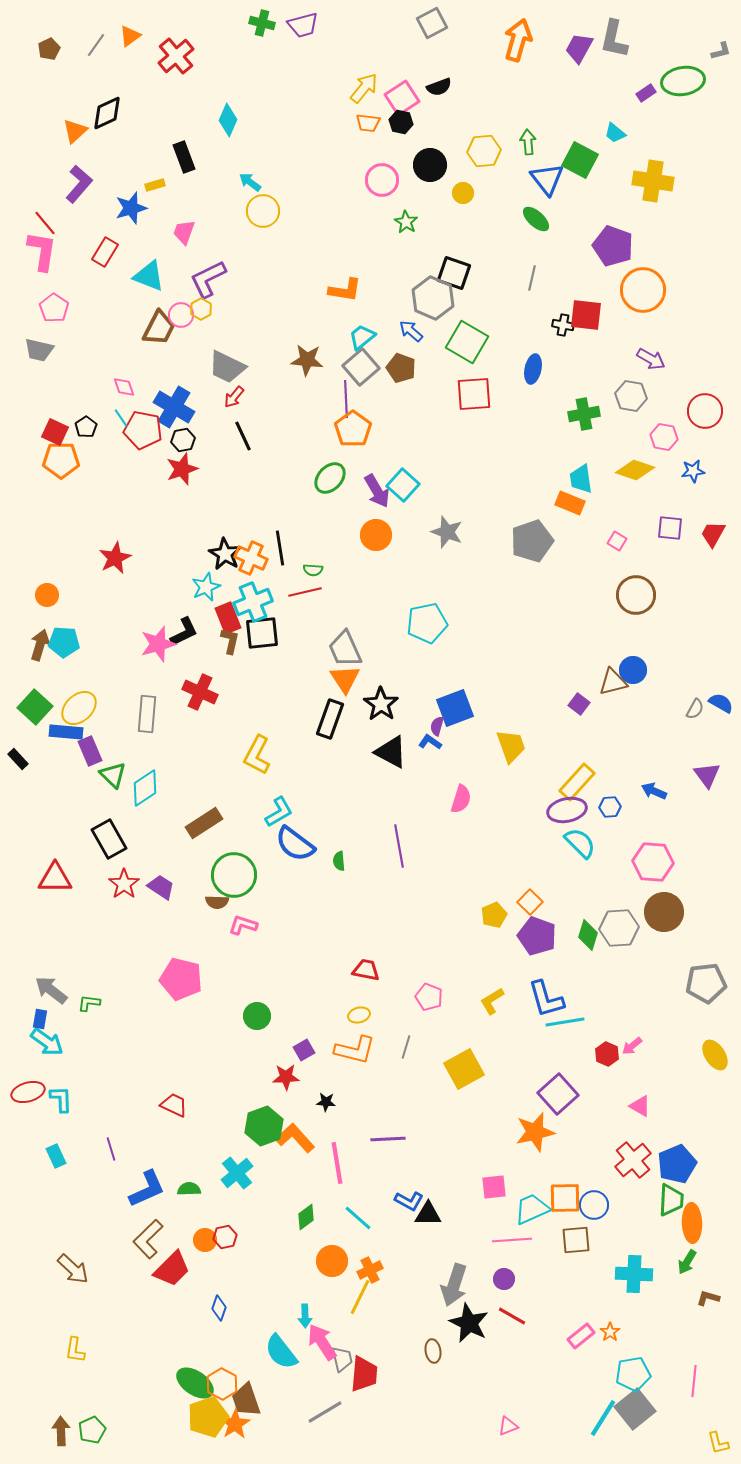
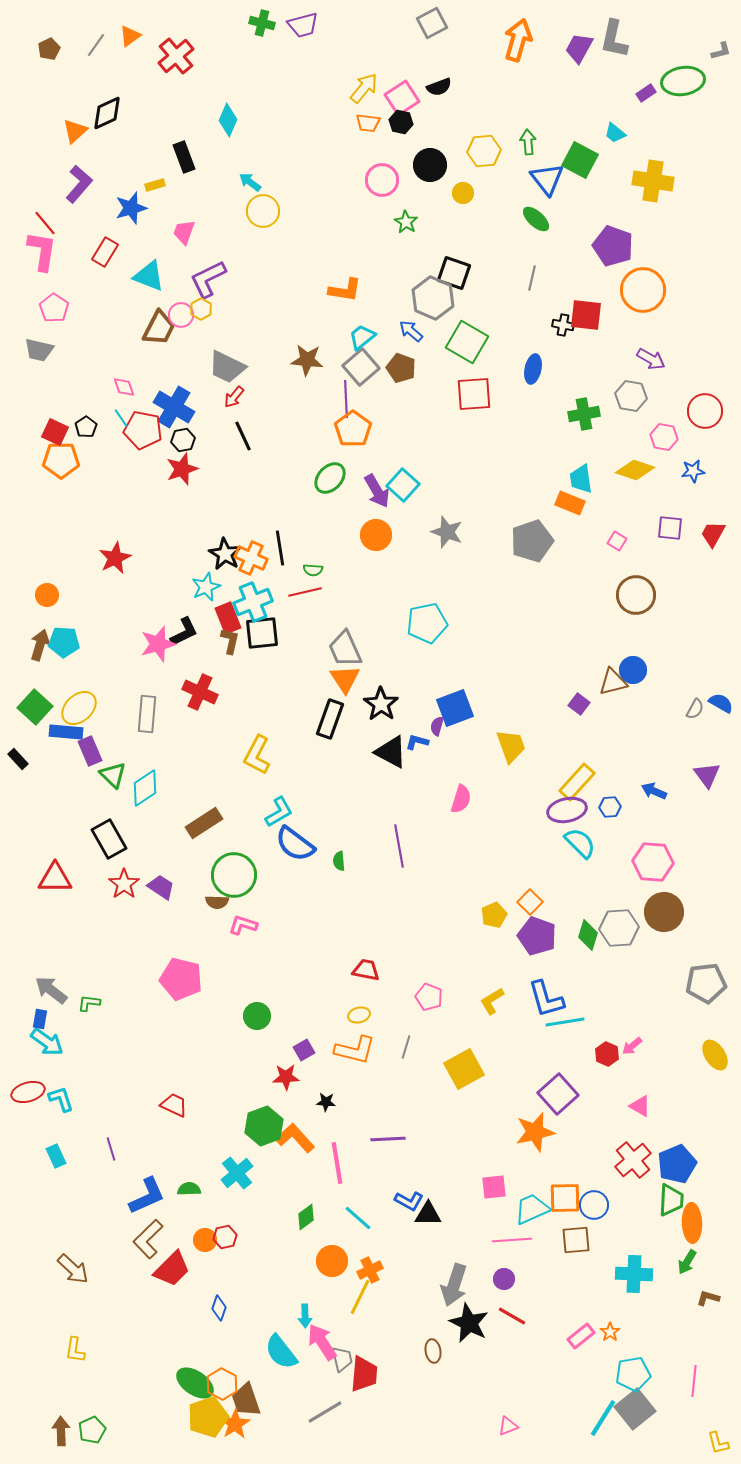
blue L-shape at (430, 742): moved 13 px left; rotated 20 degrees counterclockwise
cyan L-shape at (61, 1099): rotated 16 degrees counterclockwise
blue L-shape at (147, 1189): moved 7 px down
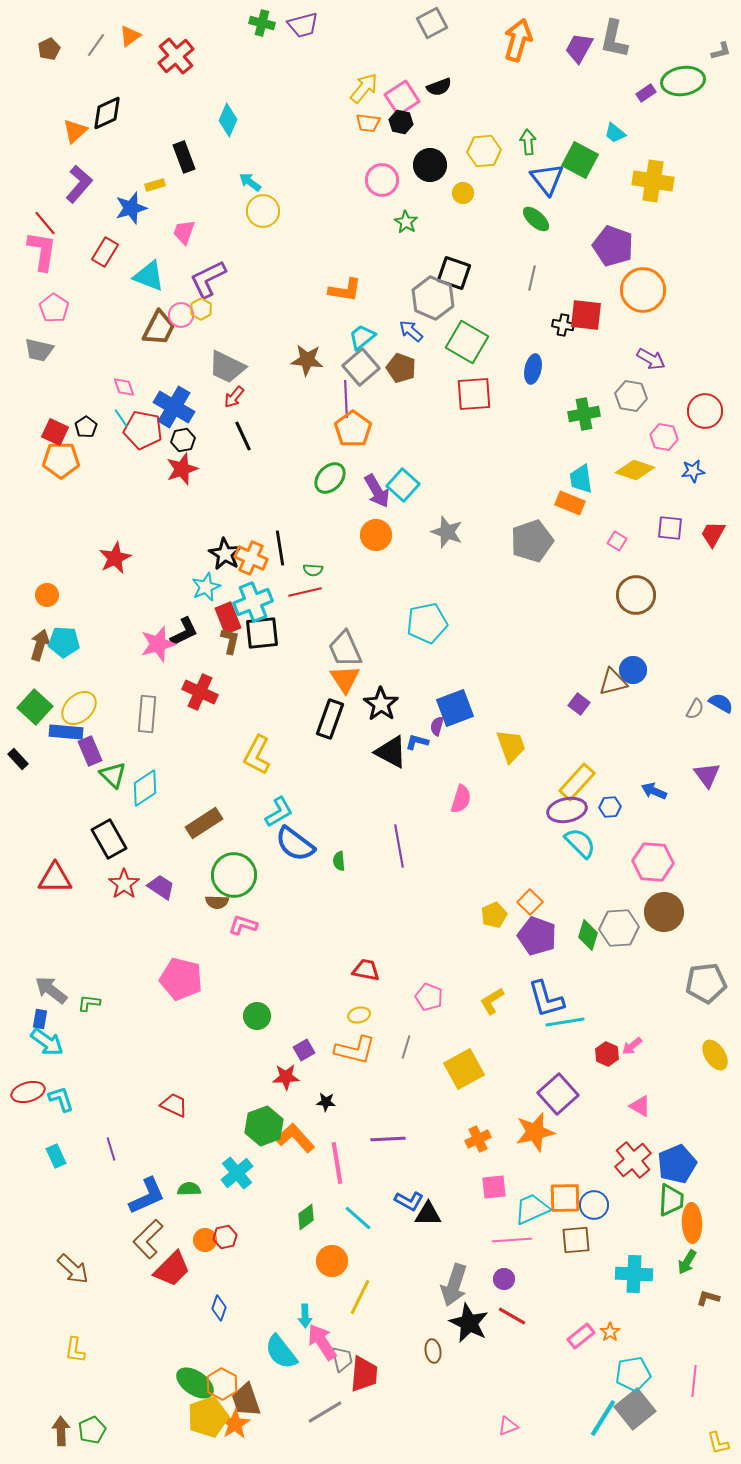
orange cross at (370, 1270): moved 108 px right, 131 px up
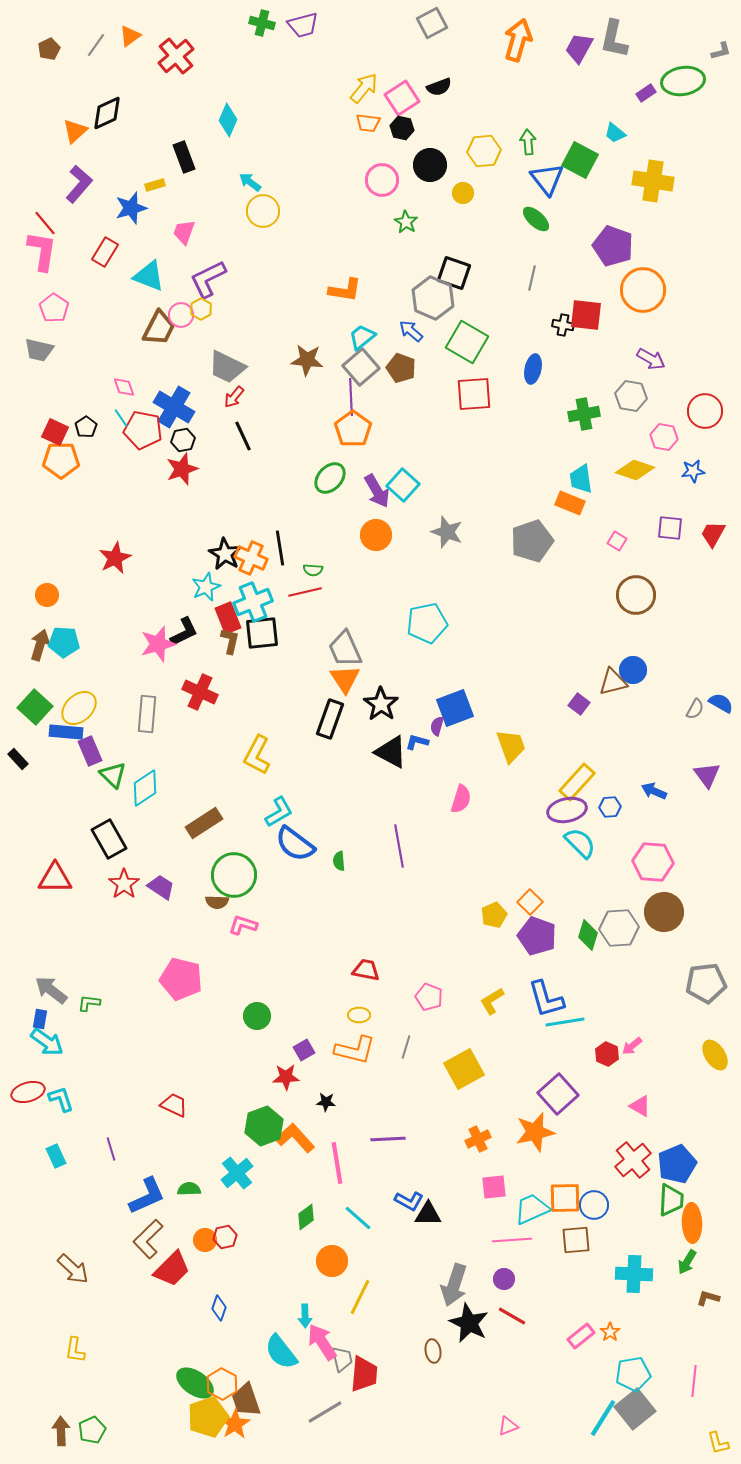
black hexagon at (401, 122): moved 1 px right, 6 px down
purple line at (346, 399): moved 5 px right, 2 px up
yellow ellipse at (359, 1015): rotated 15 degrees clockwise
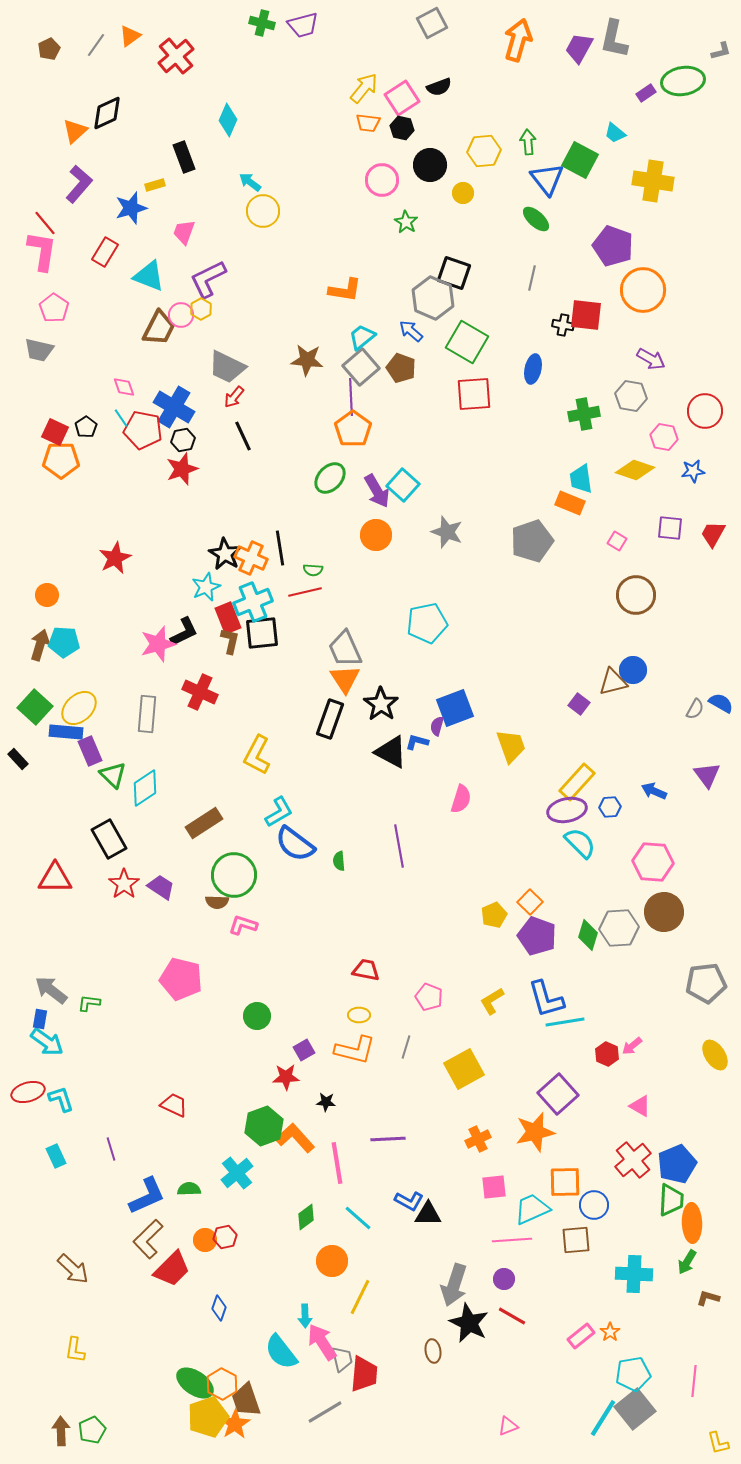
orange square at (565, 1198): moved 16 px up
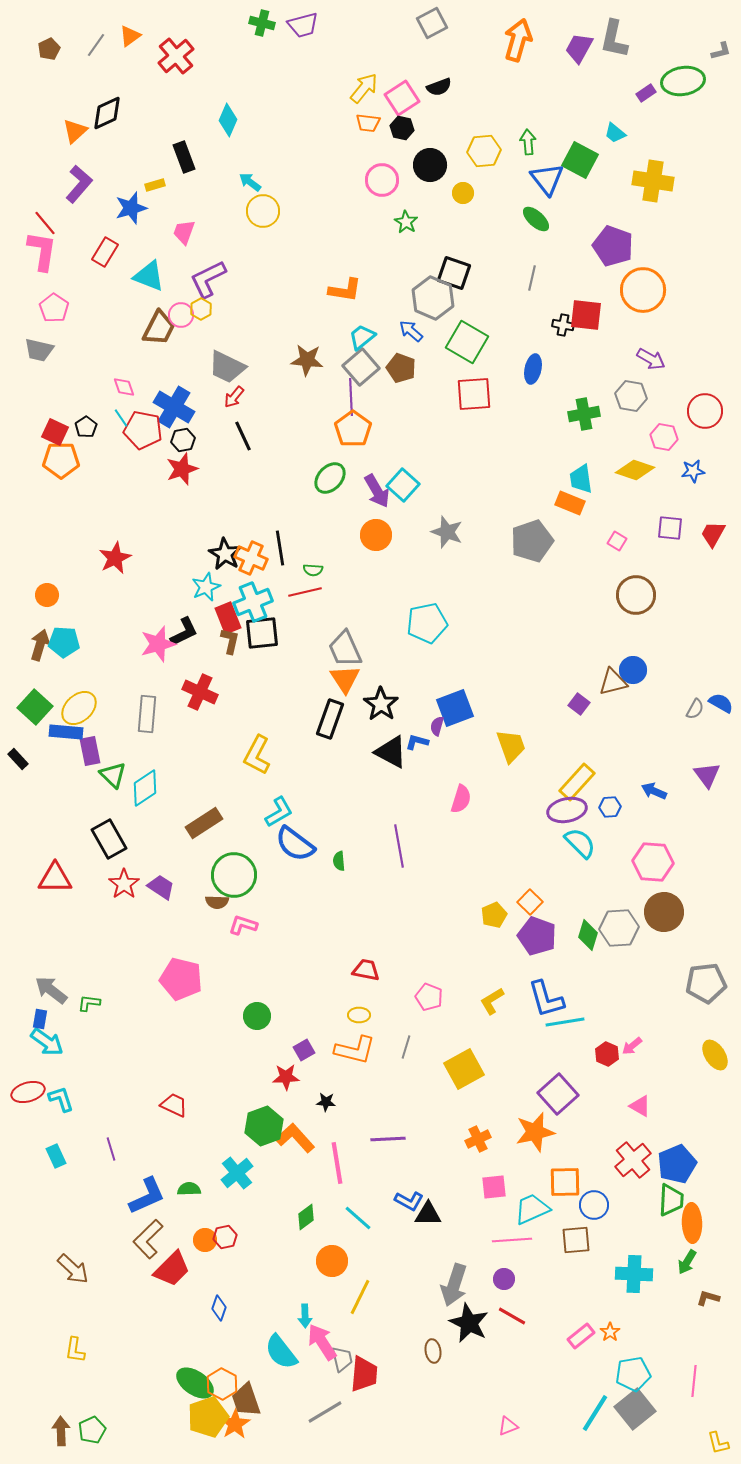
purple rectangle at (90, 751): rotated 12 degrees clockwise
cyan line at (603, 1418): moved 8 px left, 5 px up
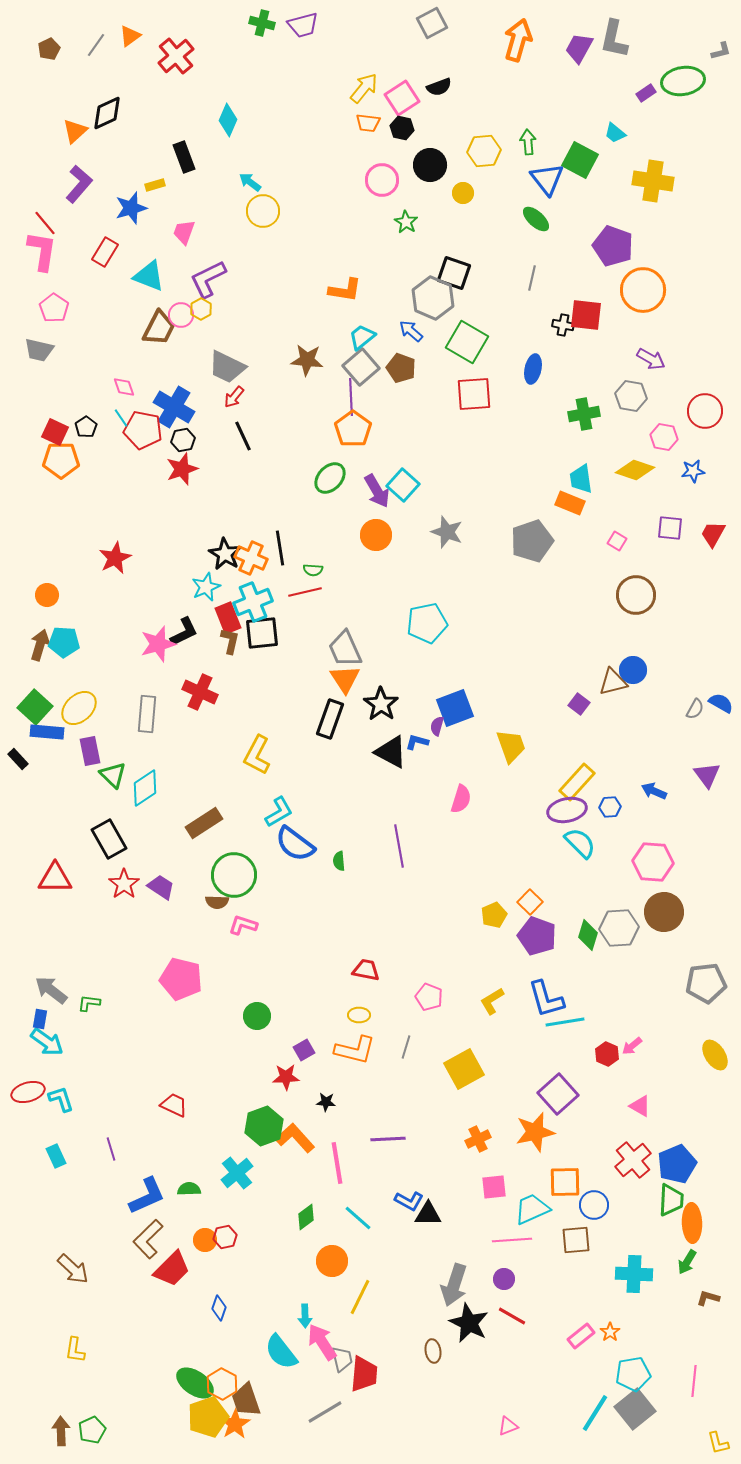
blue rectangle at (66, 732): moved 19 px left
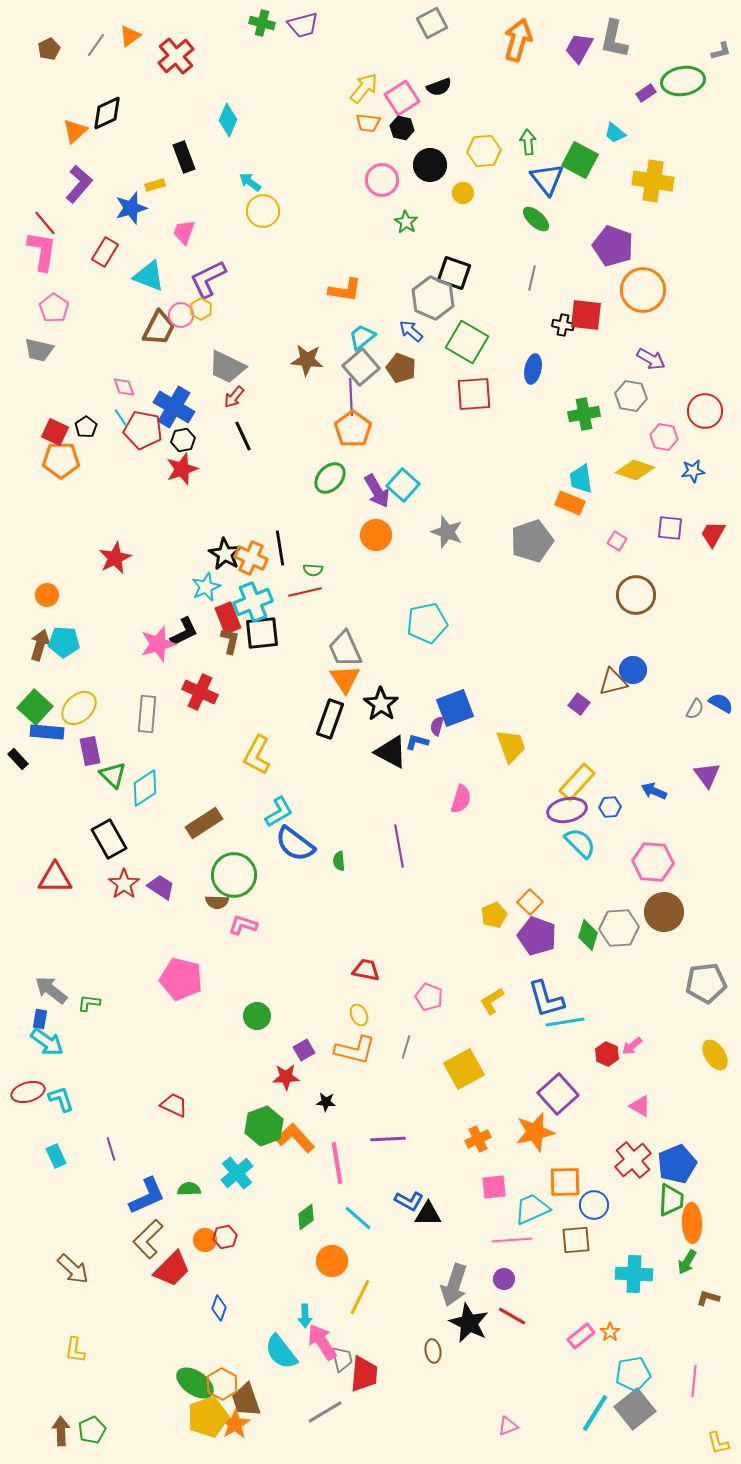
yellow ellipse at (359, 1015): rotated 65 degrees clockwise
